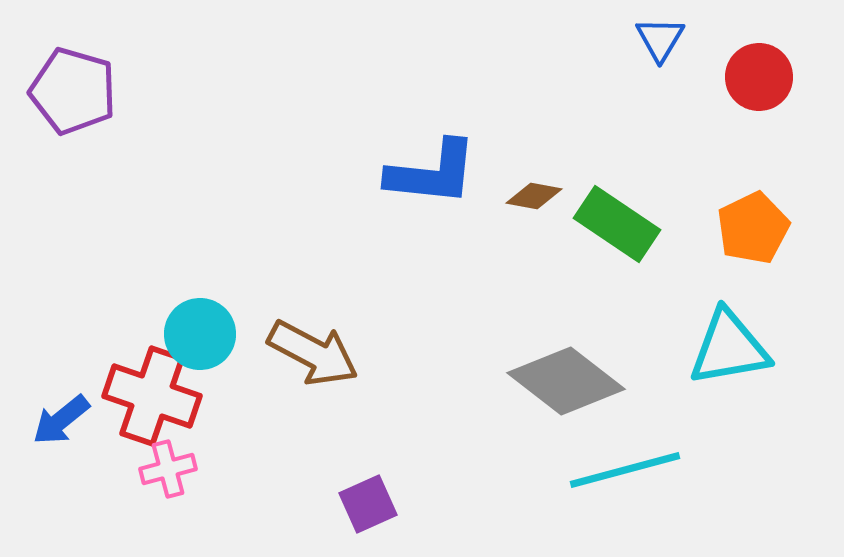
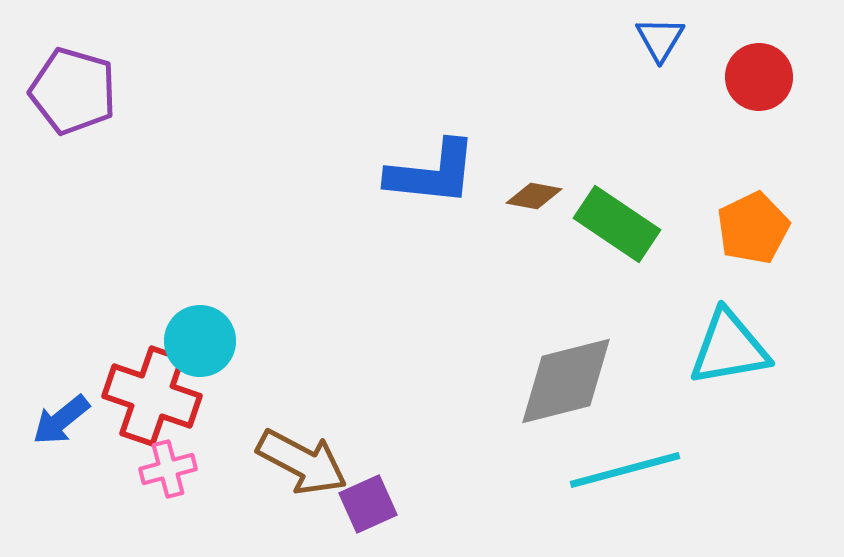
cyan circle: moved 7 px down
brown arrow: moved 11 px left, 109 px down
gray diamond: rotated 52 degrees counterclockwise
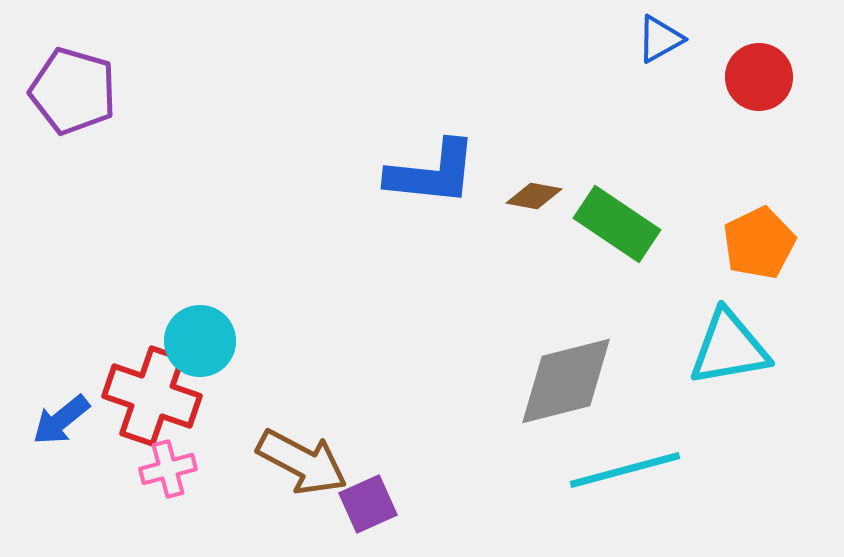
blue triangle: rotated 30 degrees clockwise
orange pentagon: moved 6 px right, 15 px down
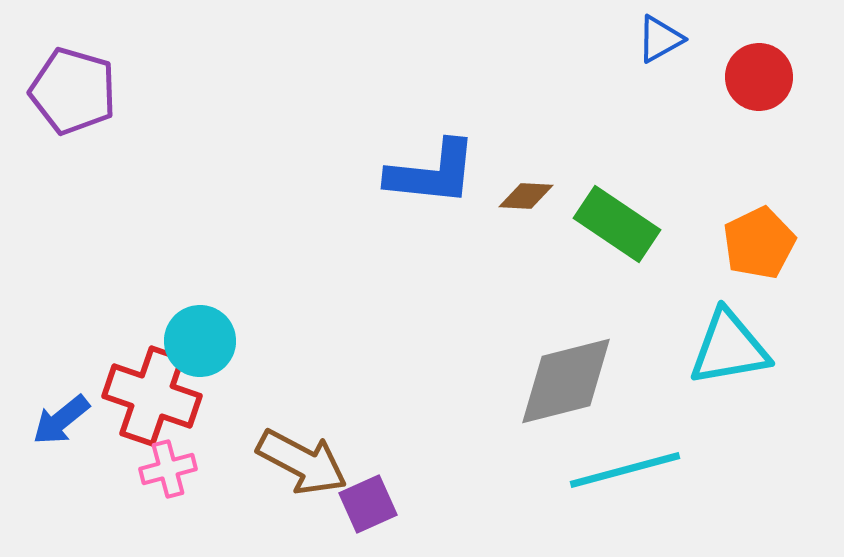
brown diamond: moved 8 px left; rotated 8 degrees counterclockwise
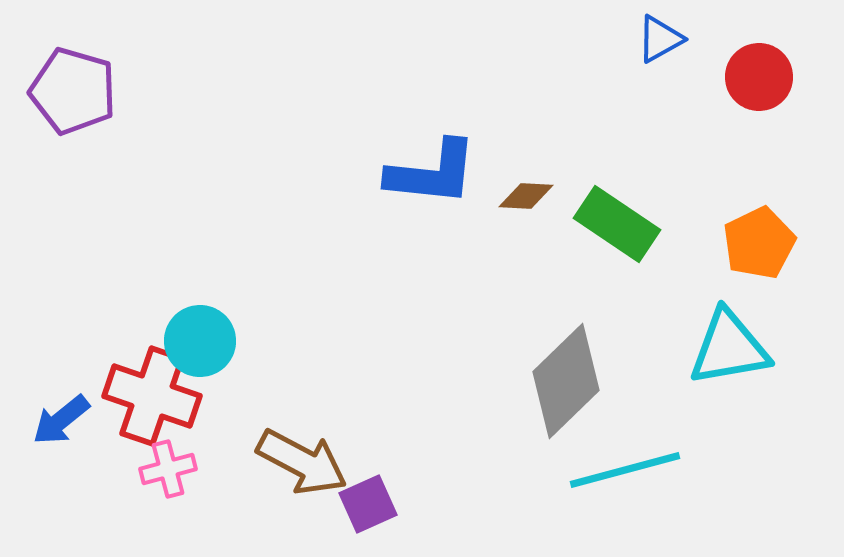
gray diamond: rotated 30 degrees counterclockwise
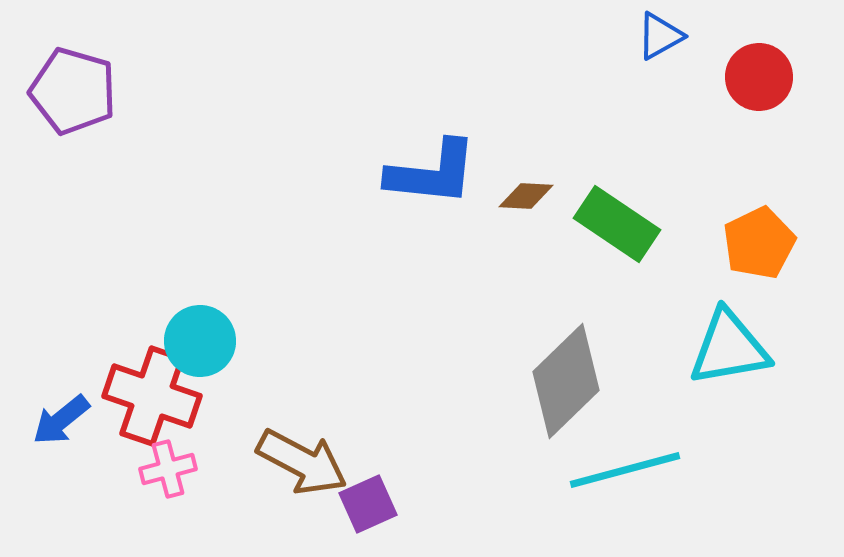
blue triangle: moved 3 px up
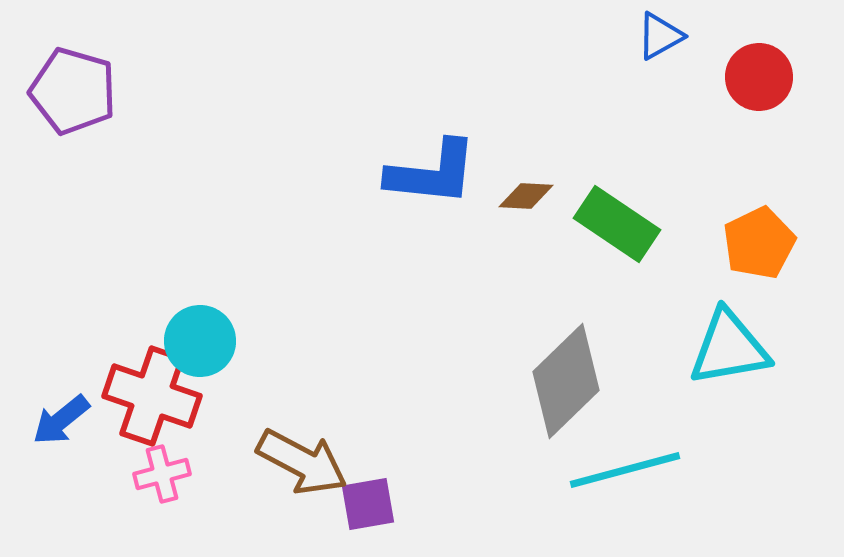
pink cross: moved 6 px left, 5 px down
purple square: rotated 14 degrees clockwise
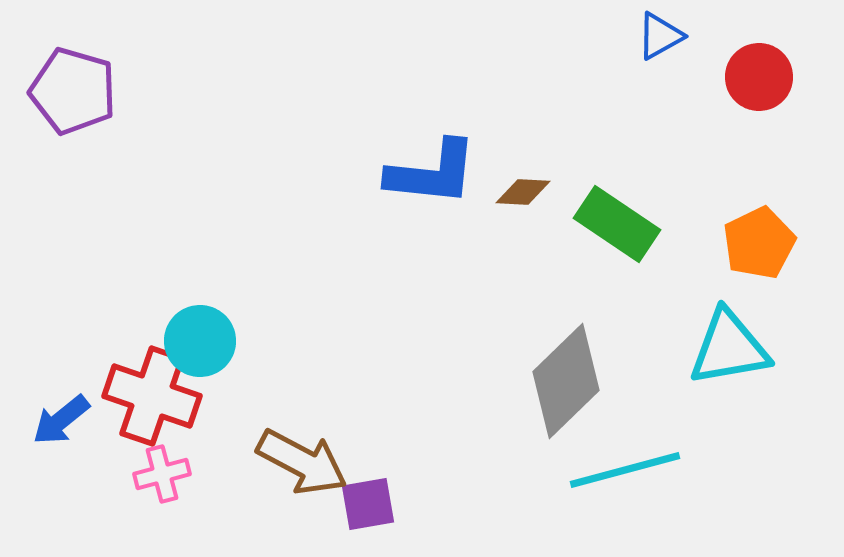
brown diamond: moved 3 px left, 4 px up
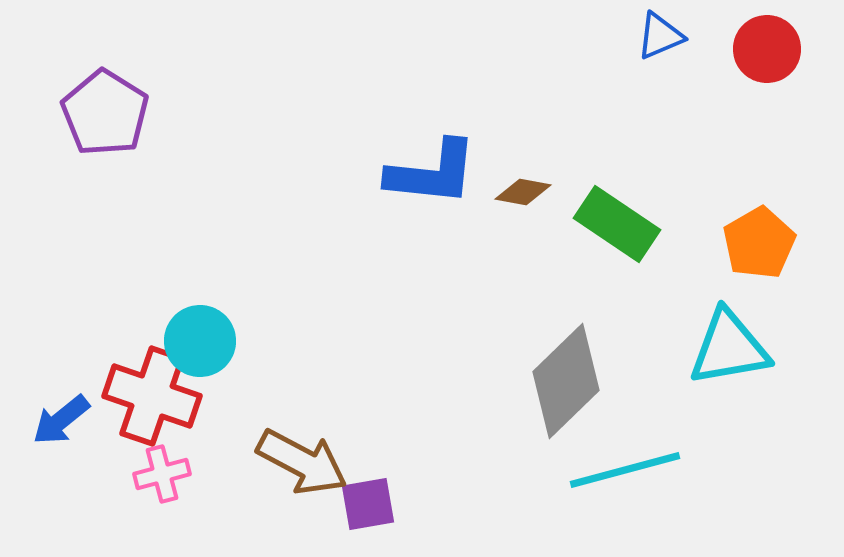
blue triangle: rotated 6 degrees clockwise
red circle: moved 8 px right, 28 px up
purple pentagon: moved 32 px right, 22 px down; rotated 16 degrees clockwise
brown diamond: rotated 8 degrees clockwise
orange pentagon: rotated 4 degrees counterclockwise
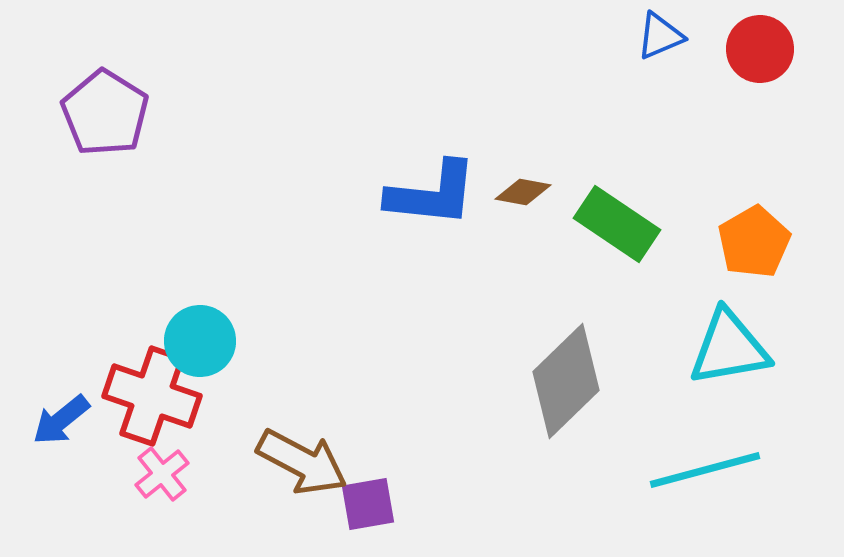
red circle: moved 7 px left
blue L-shape: moved 21 px down
orange pentagon: moved 5 px left, 1 px up
cyan line: moved 80 px right
pink cross: rotated 24 degrees counterclockwise
